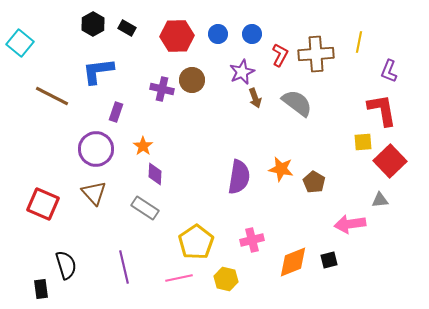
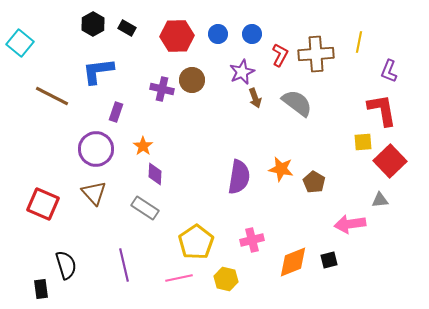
purple line at (124, 267): moved 2 px up
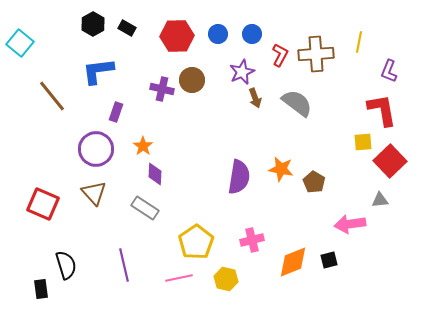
brown line at (52, 96): rotated 24 degrees clockwise
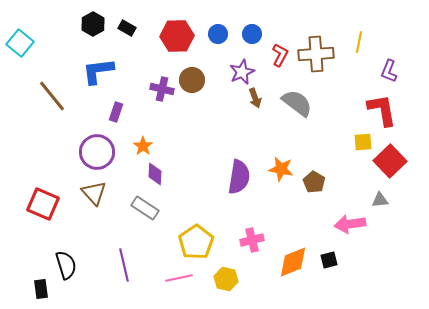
purple circle at (96, 149): moved 1 px right, 3 px down
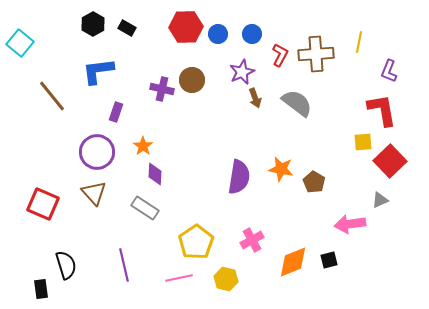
red hexagon at (177, 36): moved 9 px right, 9 px up
gray triangle at (380, 200): rotated 18 degrees counterclockwise
pink cross at (252, 240): rotated 15 degrees counterclockwise
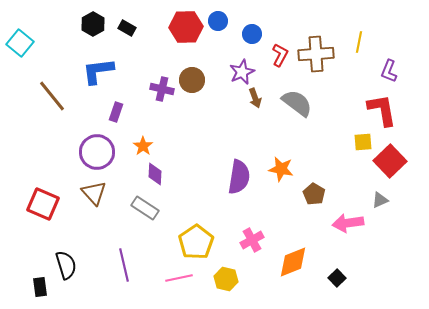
blue circle at (218, 34): moved 13 px up
brown pentagon at (314, 182): moved 12 px down
pink arrow at (350, 224): moved 2 px left, 1 px up
black square at (329, 260): moved 8 px right, 18 px down; rotated 30 degrees counterclockwise
black rectangle at (41, 289): moved 1 px left, 2 px up
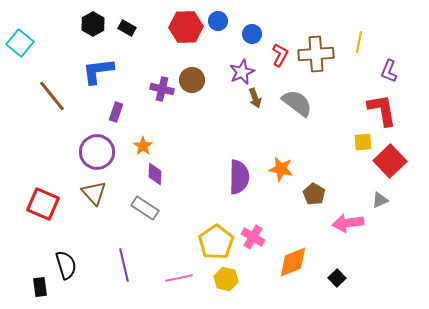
purple semicircle at (239, 177): rotated 8 degrees counterclockwise
pink cross at (252, 240): moved 1 px right, 3 px up; rotated 30 degrees counterclockwise
yellow pentagon at (196, 242): moved 20 px right
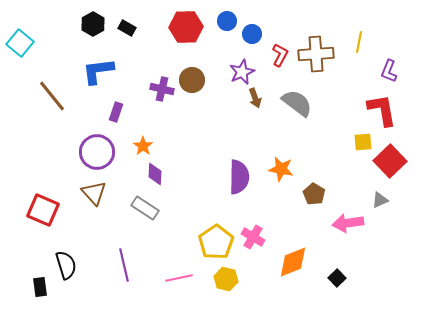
blue circle at (218, 21): moved 9 px right
red square at (43, 204): moved 6 px down
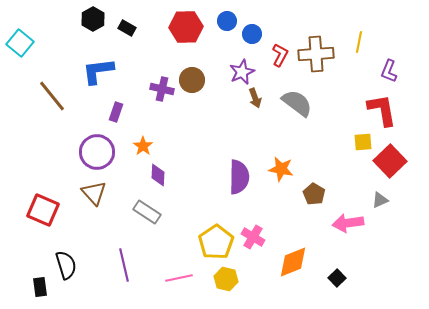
black hexagon at (93, 24): moved 5 px up
purple diamond at (155, 174): moved 3 px right, 1 px down
gray rectangle at (145, 208): moved 2 px right, 4 px down
